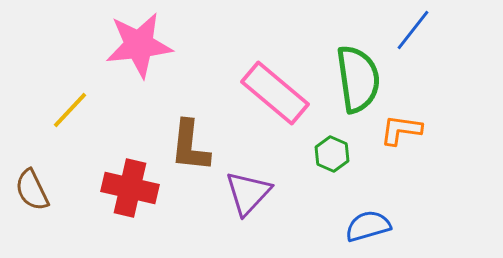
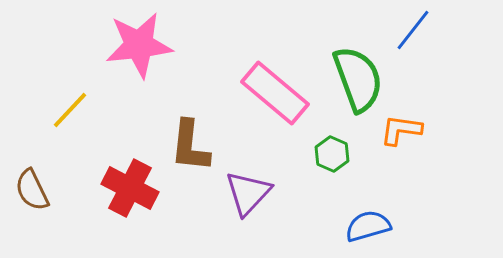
green semicircle: rotated 12 degrees counterclockwise
red cross: rotated 14 degrees clockwise
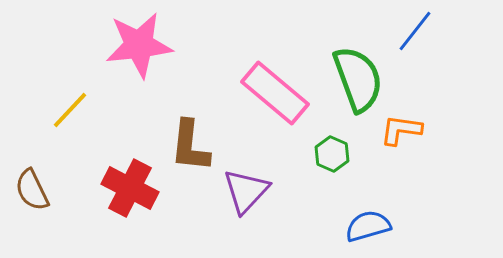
blue line: moved 2 px right, 1 px down
purple triangle: moved 2 px left, 2 px up
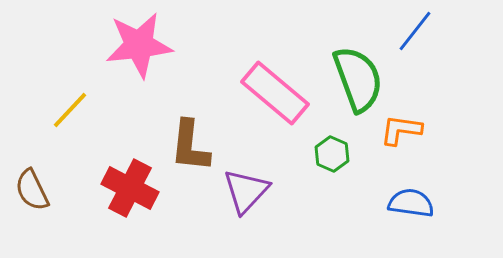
blue semicircle: moved 43 px right, 23 px up; rotated 24 degrees clockwise
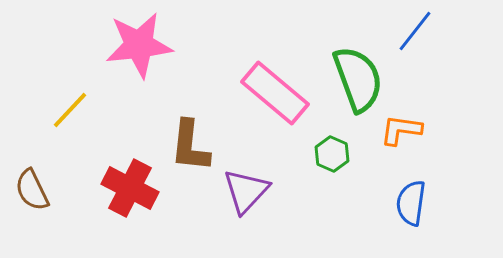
blue semicircle: rotated 90 degrees counterclockwise
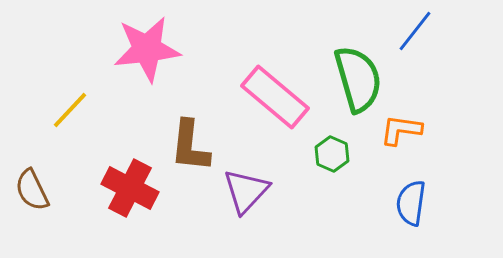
pink star: moved 8 px right, 4 px down
green semicircle: rotated 4 degrees clockwise
pink rectangle: moved 4 px down
